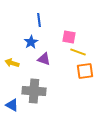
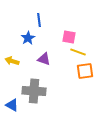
blue star: moved 3 px left, 4 px up
yellow arrow: moved 2 px up
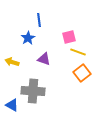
pink square: rotated 24 degrees counterclockwise
yellow arrow: moved 1 px down
orange square: moved 3 px left, 2 px down; rotated 30 degrees counterclockwise
gray cross: moved 1 px left
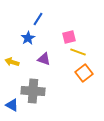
blue line: moved 1 px left, 1 px up; rotated 40 degrees clockwise
orange square: moved 2 px right
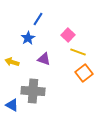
pink square: moved 1 px left, 2 px up; rotated 32 degrees counterclockwise
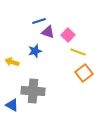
blue line: moved 1 px right, 2 px down; rotated 40 degrees clockwise
blue star: moved 7 px right, 13 px down; rotated 16 degrees clockwise
purple triangle: moved 4 px right, 27 px up
